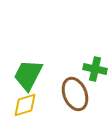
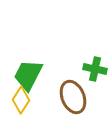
brown ellipse: moved 2 px left, 3 px down
yellow diamond: moved 4 px left, 5 px up; rotated 40 degrees counterclockwise
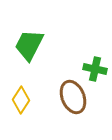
green trapezoid: moved 1 px right, 30 px up
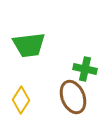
green trapezoid: rotated 124 degrees counterclockwise
green cross: moved 10 px left
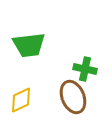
yellow diamond: rotated 32 degrees clockwise
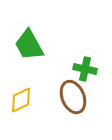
green trapezoid: rotated 68 degrees clockwise
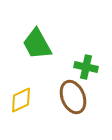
green trapezoid: moved 8 px right, 1 px up
green cross: moved 1 px right, 2 px up
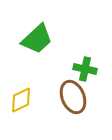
green trapezoid: moved 5 px up; rotated 104 degrees counterclockwise
green cross: moved 1 px left, 2 px down
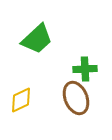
green cross: rotated 15 degrees counterclockwise
brown ellipse: moved 3 px right, 1 px down
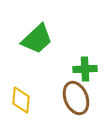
yellow diamond: rotated 60 degrees counterclockwise
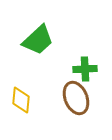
green trapezoid: moved 1 px right, 1 px down
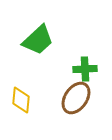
brown ellipse: rotated 56 degrees clockwise
